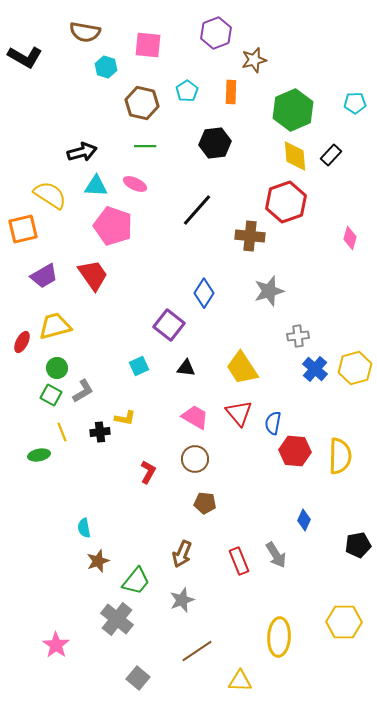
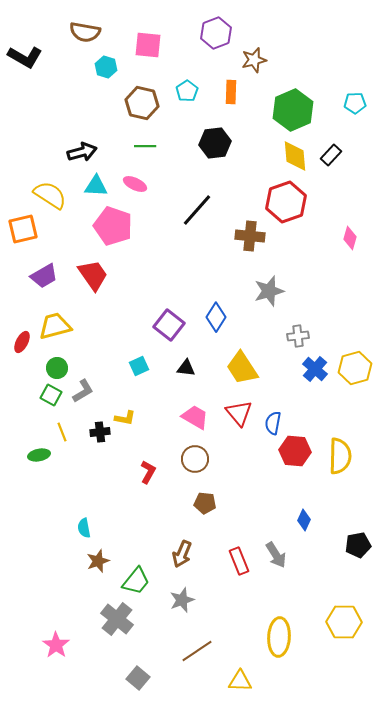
blue diamond at (204, 293): moved 12 px right, 24 px down
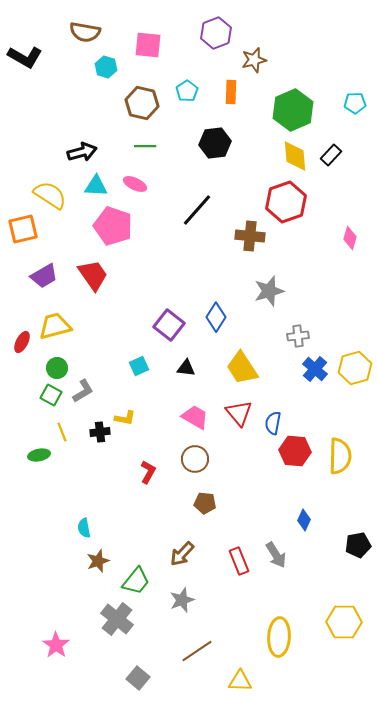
brown arrow at (182, 554): rotated 20 degrees clockwise
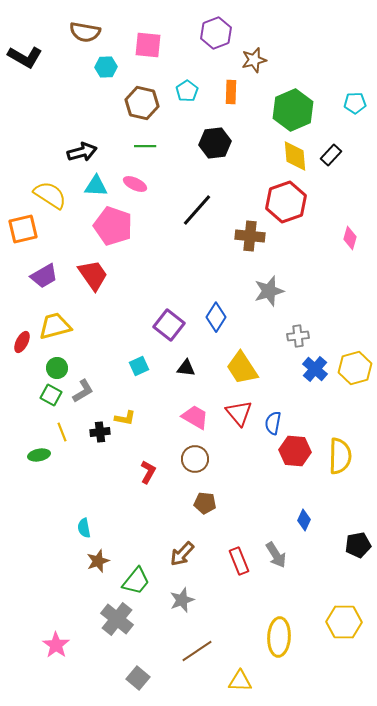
cyan hexagon at (106, 67): rotated 20 degrees counterclockwise
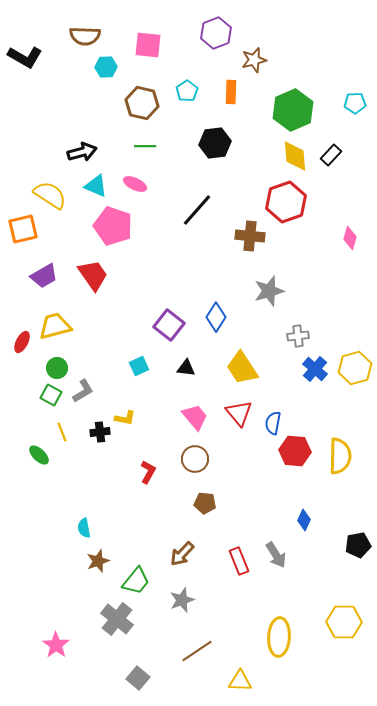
brown semicircle at (85, 32): moved 4 px down; rotated 8 degrees counterclockwise
cyan triangle at (96, 186): rotated 20 degrees clockwise
pink trapezoid at (195, 417): rotated 20 degrees clockwise
green ellipse at (39, 455): rotated 55 degrees clockwise
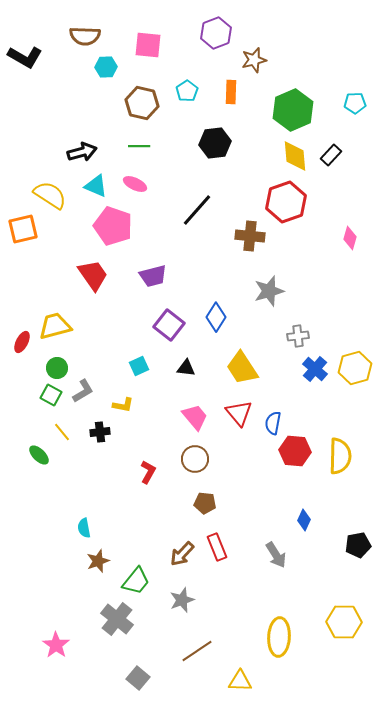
green line at (145, 146): moved 6 px left
purple trapezoid at (44, 276): moved 109 px right; rotated 16 degrees clockwise
yellow L-shape at (125, 418): moved 2 px left, 13 px up
yellow line at (62, 432): rotated 18 degrees counterclockwise
red rectangle at (239, 561): moved 22 px left, 14 px up
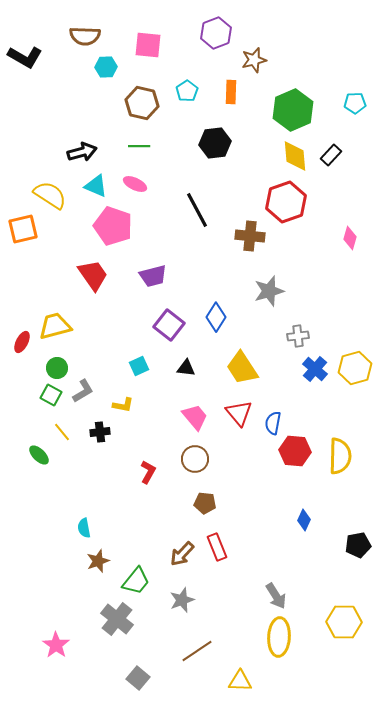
black line at (197, 210): rotated 69 degrees counterclockwise
gray arrow at (276, 555): moved 41 px down
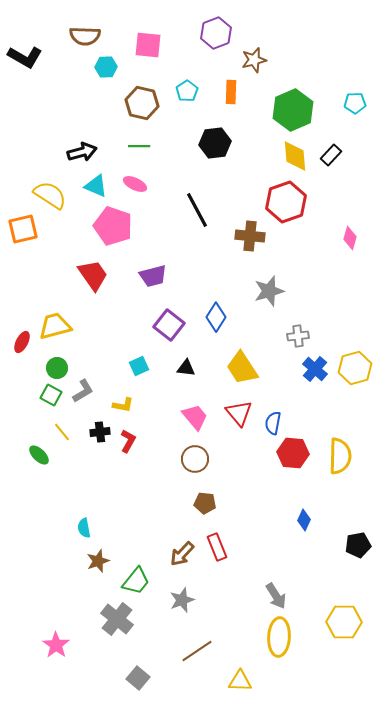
red hexagon at (295, 451): moved 2 px left, 2 px down
red L-shape at (148, 472): moved 20 px left, 31 px up
